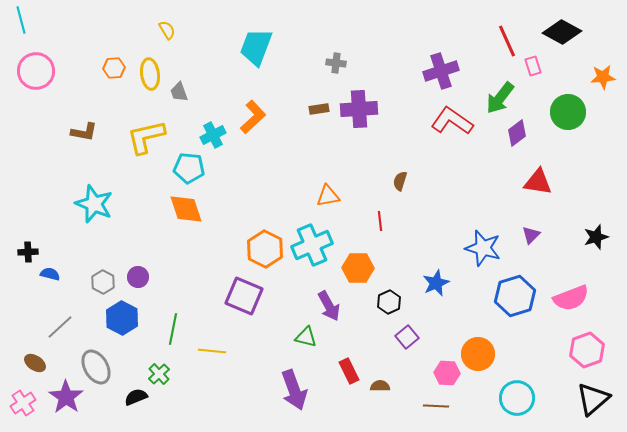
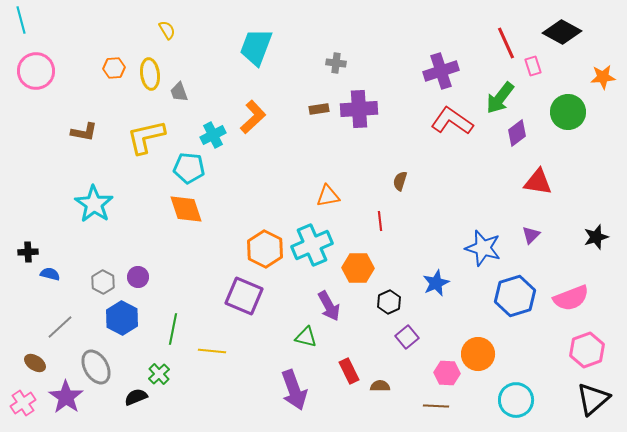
red line at (507, 41): moved 1 px left, 2 px down
cyan star at (94, 204): rotated 12 degrees clockwise
cyan circle at (517, 398): moved 1 px left, 2 px down
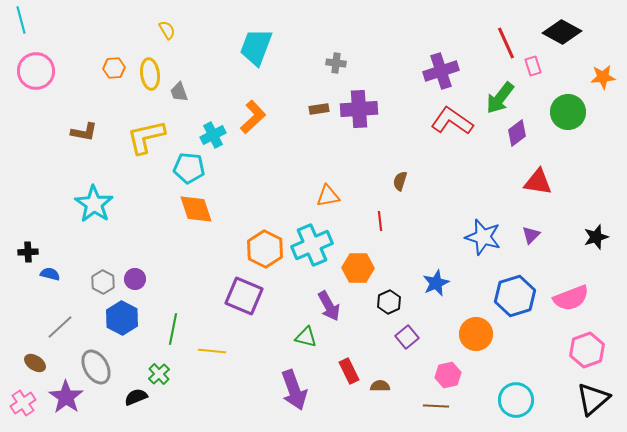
orange diamond at (186, 209): moved 10 px right
blue star at (483, 248): moved 11 px up
purple circle at (138, 277): moved 3 px left, 2 px down
orange circle at (478, 354): moved 2 px left, 20 px up
pink hexagon at (447, 373): moved 1 px right, 2 px down; rotated 15 degrees counterclockwise
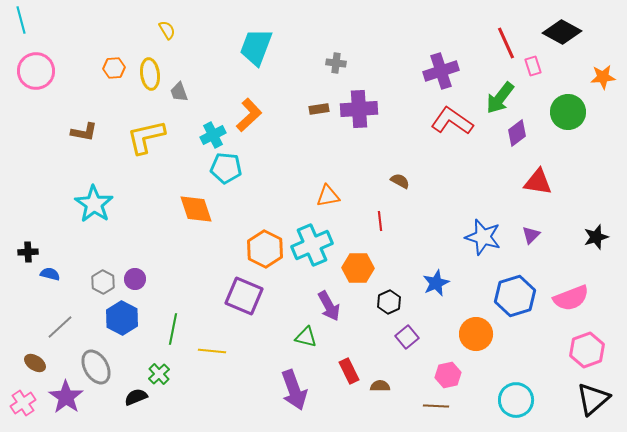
orange L-shape at (253, 117): moved 4 px left, 2 px up
cyan pentagon at (189, 168): moved 37 px right
brown semicircle at (400, 181): rotated 102 degrees clockwise
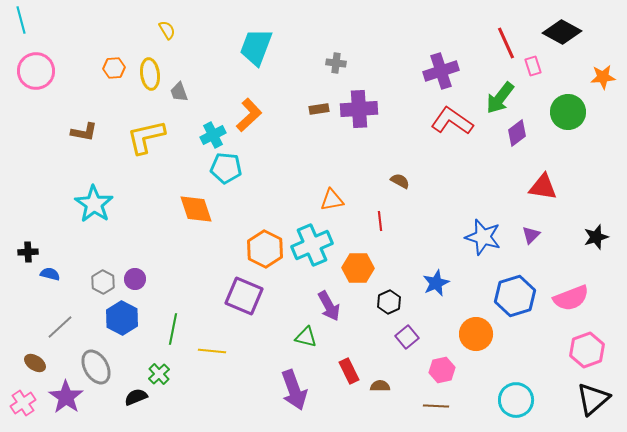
red triangle at (538, 182): moved 5 px right, 5 px down
orange triangle at (328, 196): moved 4 px right, 4 px down
pink hexagon at (448, 375): moved 6 px left, 5 px up
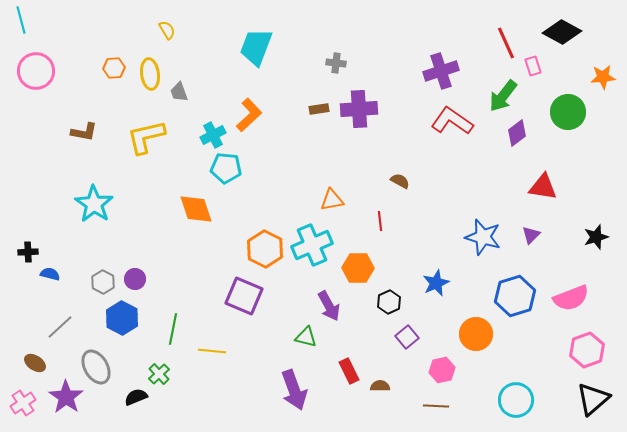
green arrow at (500, 98): moved 3 px right, 2 px up
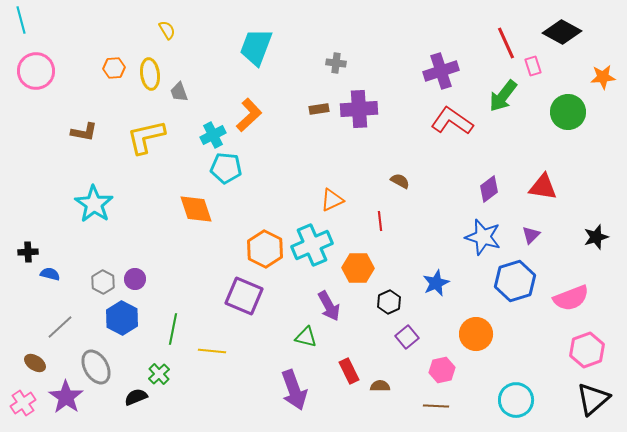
purple diamond at (517, 133): moved 28 px left, 56 px down
orange triangle at (332, 200): rotated 15 degrees counterclockwise
blue hexagon at (515, 296): moved 15 px up
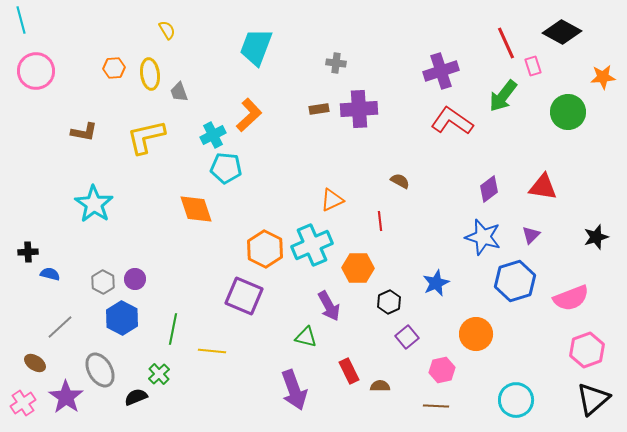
gray ellipse at (96, 367): moved 4 px right, 3 px down
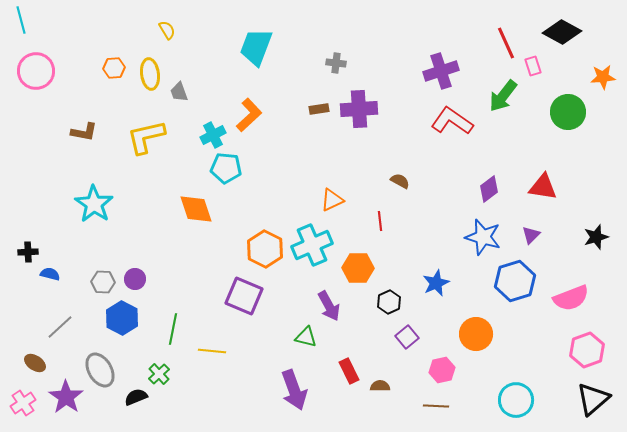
gray hexagon at (103, 282): rotated 25 degrees counterclockwise
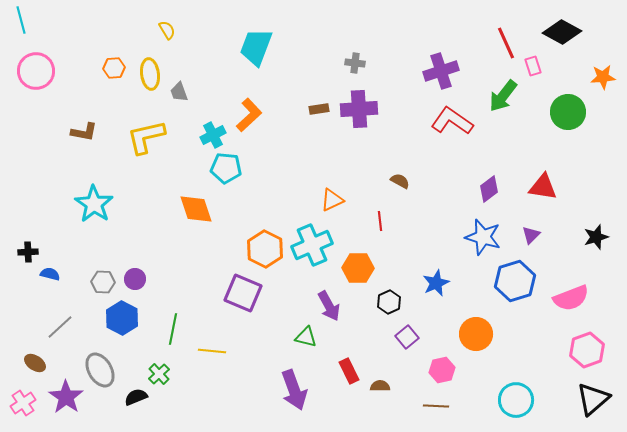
gray cross at (336, 63): moved 19 px right
purple square at (244, 296): moved 1 px left, 3 px up
